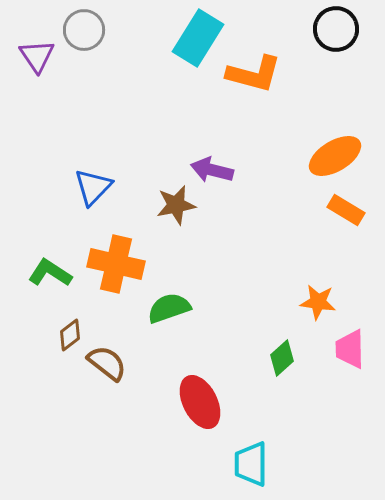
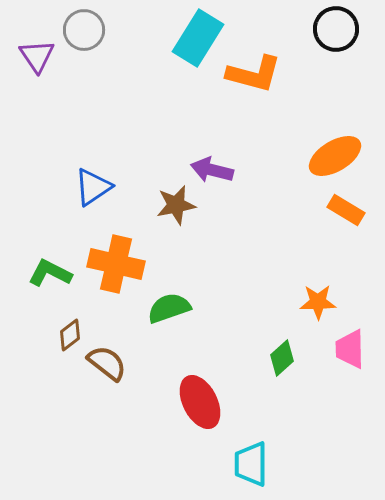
blue triangle: rotated 12 degrees clockwise
green L-shape: rotated 6 degrees counterclockwise
orange star: rotated 9 degrees counterclockwise
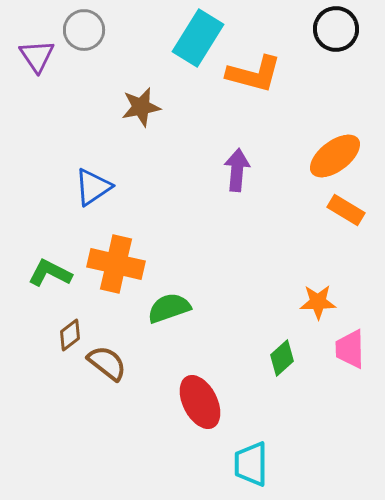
orange ellipse: rotated 6 degrees counterclockwise
purple arrow: moved 25 px right; rotated 81 degrees clockwise
brown star: moved 35 px left, 98 px up
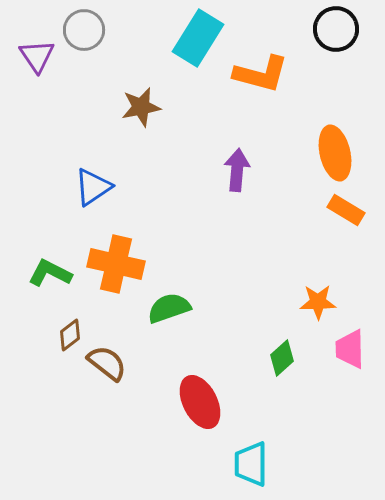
orange L-shape: moved 7 px right
orange ellipse: moved 3 px up; rotated 66 degrees counterclockwise
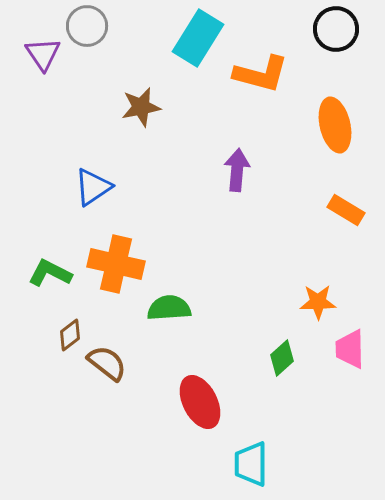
gray circle: moved 3 px right, 4 px up
purple triangle: moved 6 px right, 2 px up
orange ellipse: moved 28 px up
green semicircle: rotated 15 degrees clockwise
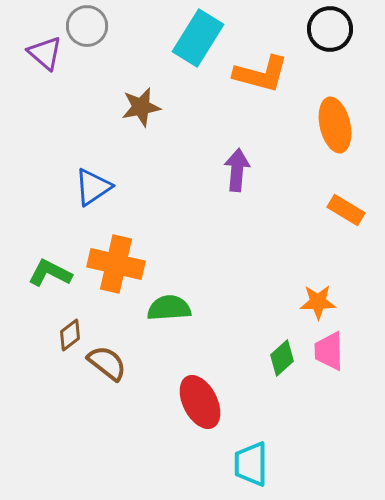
black circle: moved 6 px left
purple triangle: moved 2 px right, 1 px up; rotated 15 degrees counterclockwise
pink trapezoid: moved 21 px left, 2 px down
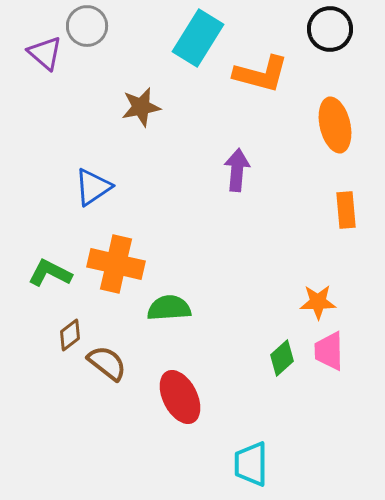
orange rectangle: rotated 54 degrees clockwise
red ellipse: moved 20 px left, 5 px up
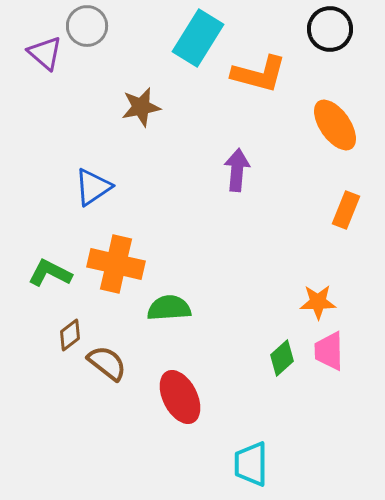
orange L-shape: moved 2 px left
orange ellipse: rotated 22 degrees counterclockwise
orange rectangle: rotated 27 degrees clockwise
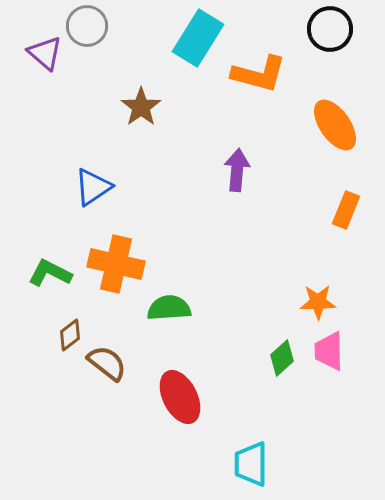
brown star: rotated 24 degrees counterclockwise
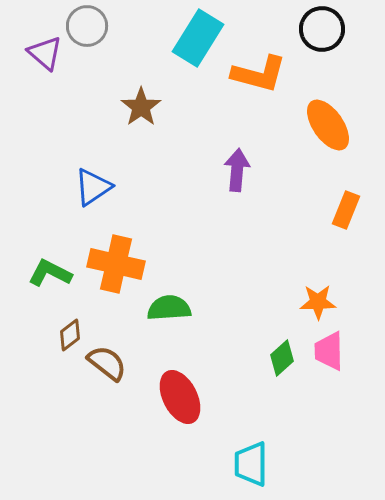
black circle: moved 8 px left
orange ellipse: moved 7 px left
